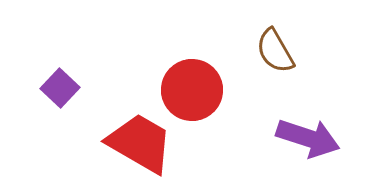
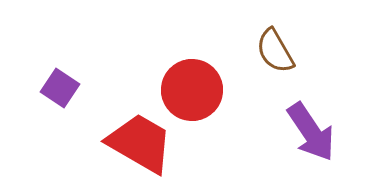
purple square: rotated 9 degrees counterclockwise
purple arrow: moved 3 px right, 6 px up; rotated 38 degrees clockwise
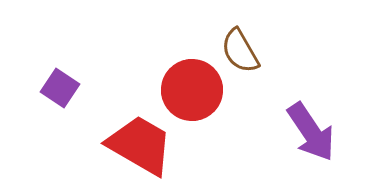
brown semicircle: moved 35 px left
red trapezoid: moved 2 px down
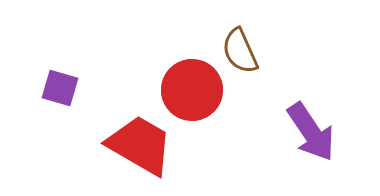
brown semicircle: rotated 6 degrees clockwise
purple square: rotated 18 degrees counterclockwise
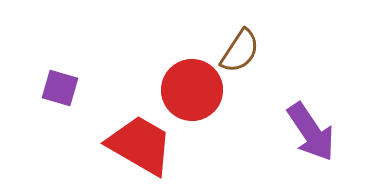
brown semicircle: rotated 123 degrees counterclockwise
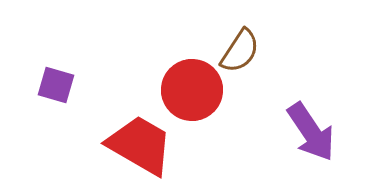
purple square: moved 4 px left, 3 px up
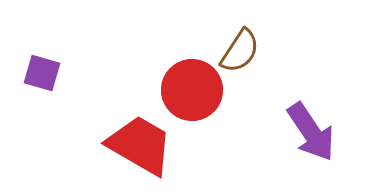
purple square: moved 14 px left, 12 px up
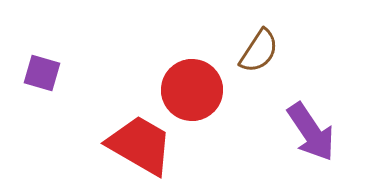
brown semicircle: moved 19 px right
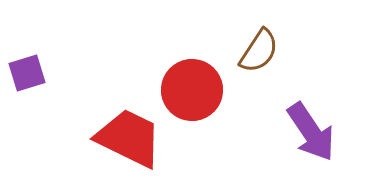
purple square: moved 15 px left; rotated 33 degrees counterclockwise
red trapezoid: moved 11 px left, 7 px up; rotated 4 degrees counterclockwise
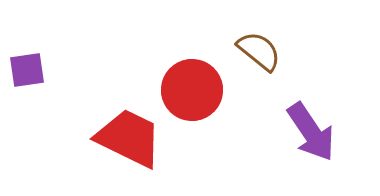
brown semicircle: rotated 84 degrees counterclockwise
purple square: moved 3 px up; rotated 9 degrees clockwise
